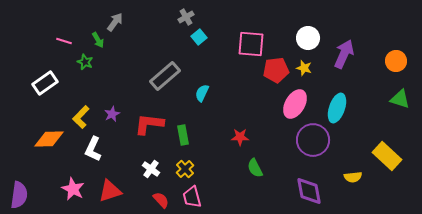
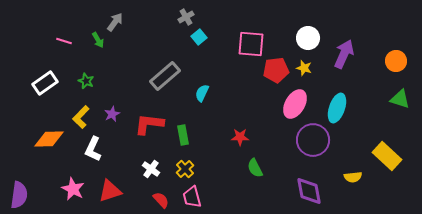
green star: moved 1 px right, 19 px down
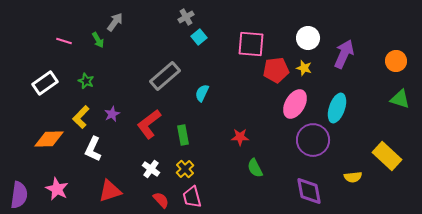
red L-shape: rotated 44 degrees counterclockwise
pink star: moved 16 px left
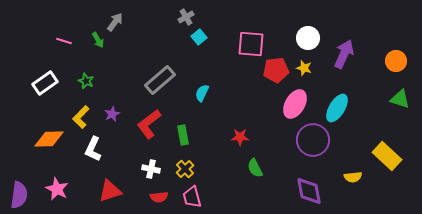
gray rectangle: moved 5 px left, 4 px down
cyan ellipse: rotated 12 degrees clockwise
white cross: rotated 24 degrees counterclockwise
red semicircle: moved 2 px left, 3 px up; rotated 126 degrees clockwise
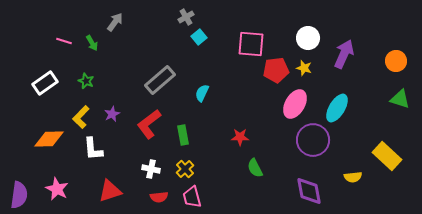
green arrow: moved 6 px left, 3 px down
white L-shape: rotated 30 degrees counterclockwise
